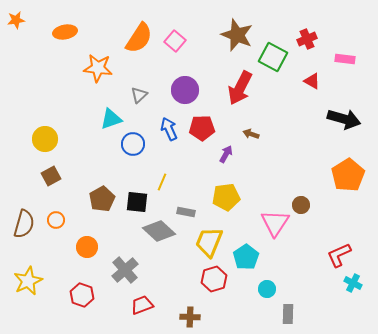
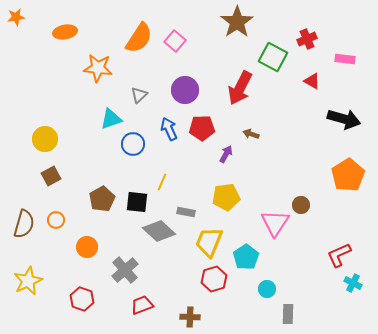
orange star at (16, 20): moved 3 px up
brown star at (237, 35): moved 13 px up; rotated 16 degrees clockwise
red hexagon at (82, 295): moved 4 px down
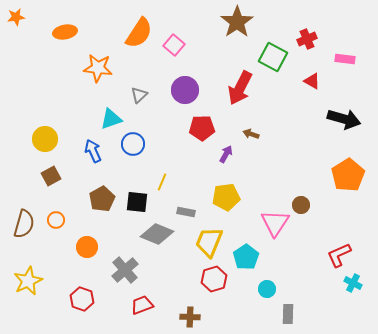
orange semicircle at (139, 38): moved 5 px up
pink square at (175, 41): moved 1 px left, 4 px down
blue arrow at (169, 129): moved 76 px left, 22 px down
gray diamond at (159, 231): moved 2 px left, 3 px down; rotated 20 degrees counterclockwise
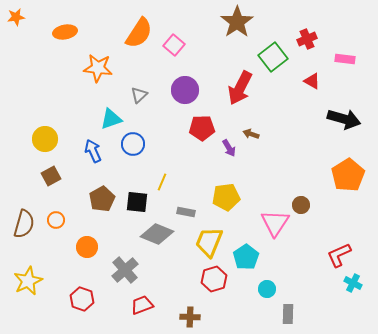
green square at (273, 57): rotated 24 degrees clockwise
purple arrow at (226, 154): moved 3 px right, 6 px up; rotated 120 degrees clockwise
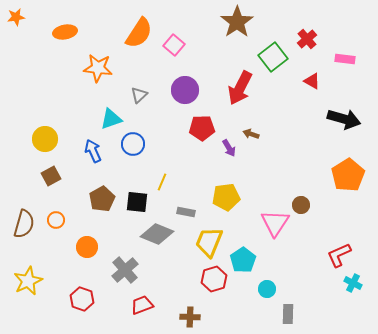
red cross at (307, 39): rotated 18 degrees counterclockwise
cyan pentagon at (246, 257): moved 3 px left, 3 px down
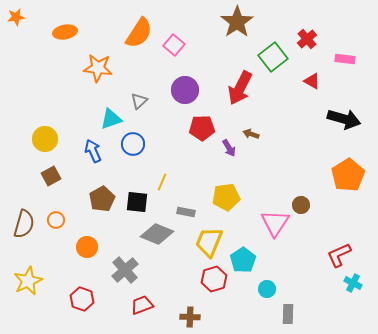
gray triangle at (139, 95): moved 6 px down
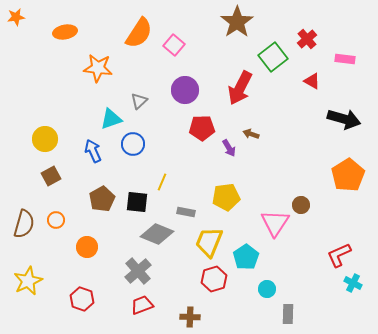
cyan pentagon at (243, 260): moved 3 px right, 3 px up
gray cross at (125, 270): moved 13 px right, 1 px down
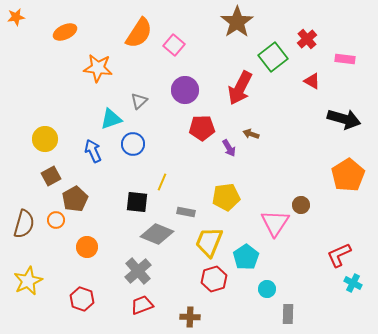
orange ellipse at (65, 32): rotated 15 degrees counterclockwise
brown pentagon at (102, 199): moved 27 px left
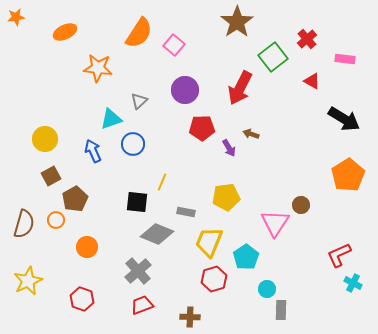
black arrow at (344, 119): rotated 16 degrees clockwise
gray rectangle at (288, 314): moved 7 px left, 4 px up
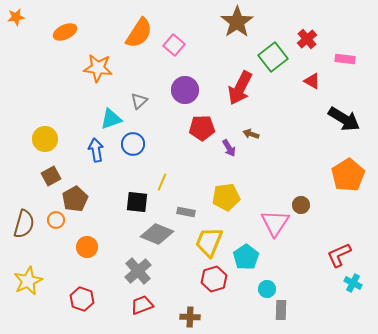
blue arrow at (93, 151): moved 3 px right, 1 px up; rotated 15 degrees clockwise
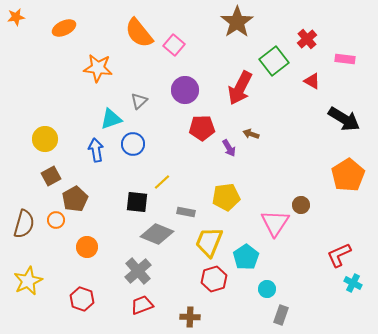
orange ellipse at (65, 32): moved 1 px left, 4 px up
orange semicircle at (139, 33): rotated 108 degrees clockwise
green square at (273, 57): moved 1 px right, 4 px down
yellow line at (162, 182): rotated 24 degrees clockwise
gray rectangle at (281, 310): moved 5 px down; rotated 18 degrees clockwise
